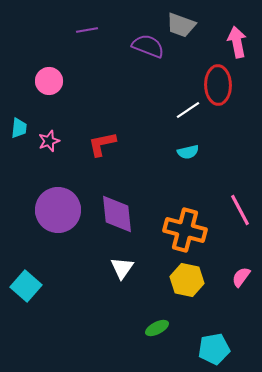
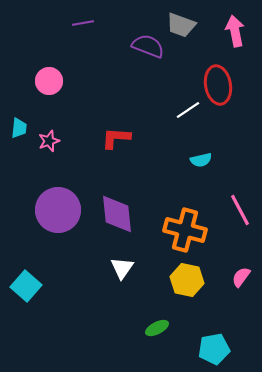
purple line: moved 4 px left, 7 px up
pink arrow: moved 2 px left, 11 px up
red ellipse: rotated 9 degrees counterclockwise
red L-shape: moved 14 px right, 6 px up; rotated 16 degrees clockwise
cyan semicircle: moved 13 px right, 8 px down
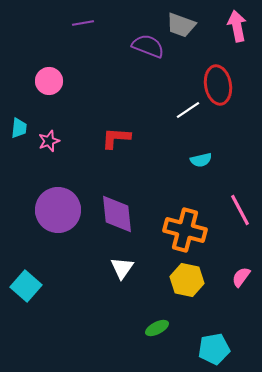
pink arrow: moved 2 px right, 5 px up
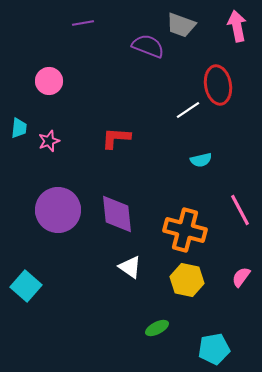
white triangle: moved 8 px right, 1 px up; rotated 30 degrees counterclockwise
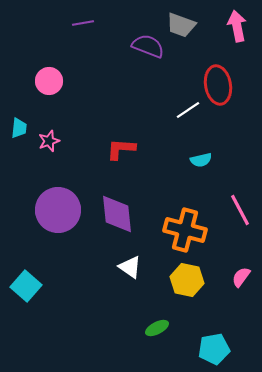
red L-shape: moved 5 px right, 11 px down
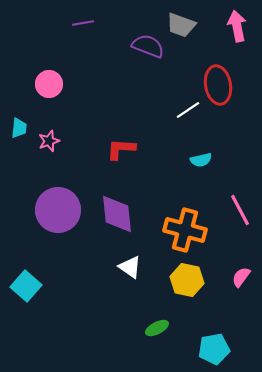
pink circle: moved 3 px down
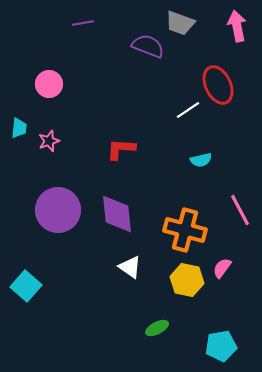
gray trapezoid: moved 1 px left, 2 px up
red ellipse: rotated 15 degrees counterclockwise
pink semicircle: moved 19 px left, 9 px up
cyan pentagon: moved 7 px right, 3 px up
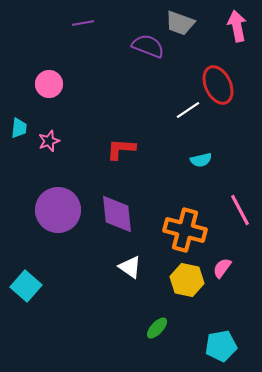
green ellipse: rotated 20 degrees counterclockwise
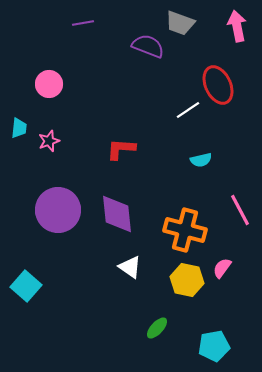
cyan pentagon: moved 7 px left
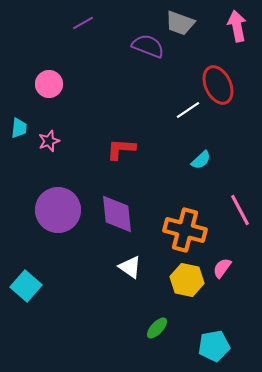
purple line: rotated 20 degrees counterclockwise
cyan semicircle: rotated 30 degrees counterclockwise
